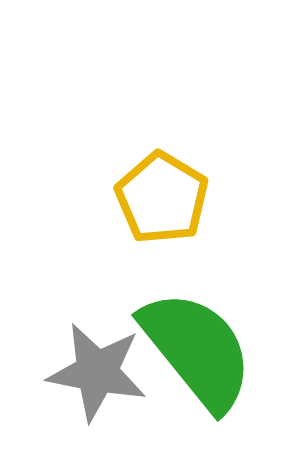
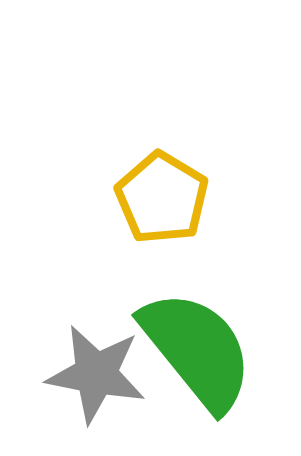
gray star: moved 1 px left, 2 px down
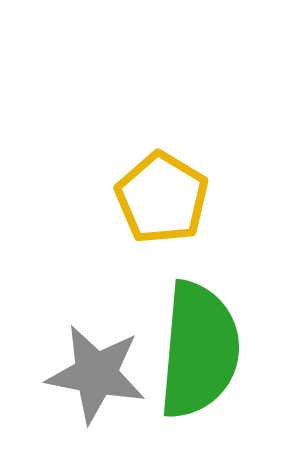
green semicircle: moved 2 px right; rotated 44 degrees clockwise
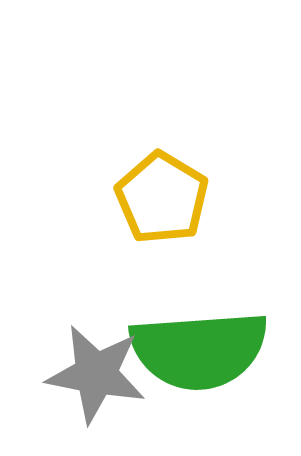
green semicircle: rotated 81 degrees clockwise
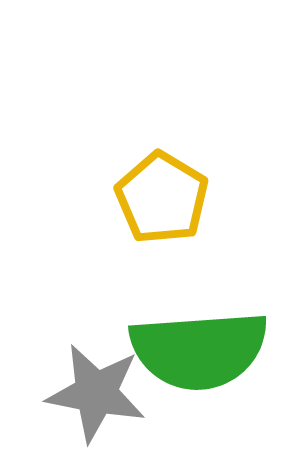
gray star: moved 19 px down
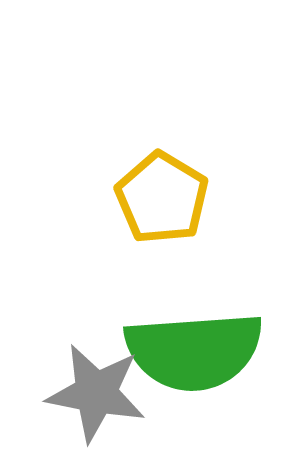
green semicircle: moved 5 px left, 1 px down
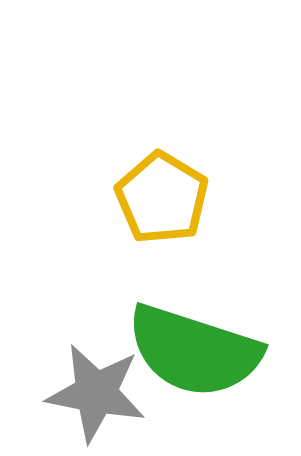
green semicircle: rotated 22 degrees clockwise
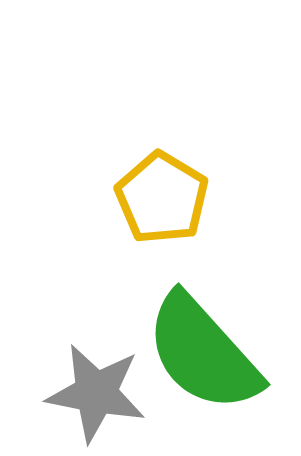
green semicircle: moved 9 px right, 2 px down; rotated 30 degrees clockwise
